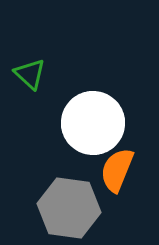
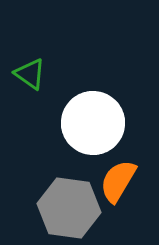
green triangle: rotated 8 degrees counterclockwise
orange semicircle: moved 1 px right, 11 px down; rotated 9 degrees clockwise
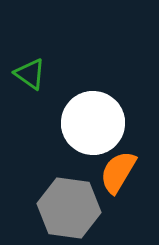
orange semicircle: moved 9 px up
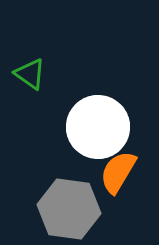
white circle: moved 5 px right, 4 px down
gray hexagon: moved 1 px down
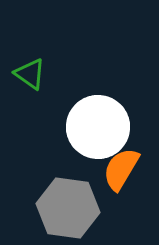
orange semicircle: moved 3 px right, 3 px up
gray hexagon: moved 1 px left, 1 px up
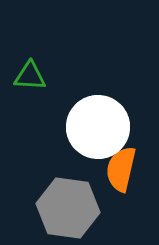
green triangle: moved 2 px down; rotated 32 degrees counterclockwise
orange semicircle: rotated 18 degrees counterclockwise
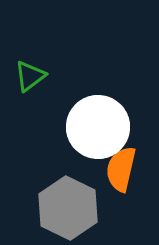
green triangle: rotated 40 degrees counterclockwise
gray hexagon: rotated 18 degrees clockwise
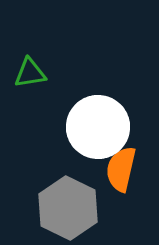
green triangle: moved 3 px up; rotated 28 degrees clockwise
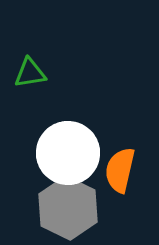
white circle: moved 30 px left, 26 px down
orange semicircle: moved 1 px left, 1 px down
